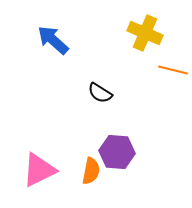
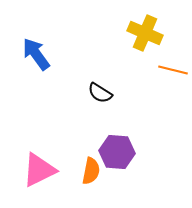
blue arrow: moved 17 px left, 14 px down; rotated 12 degrees clockwise
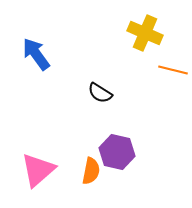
purple hexagon: rotated 8 degrees clockwise
pink triangle: moved 1 px left; rotated 15 degrees counterclockwise
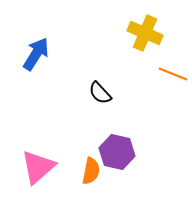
blue arrow: rotated 68 degrees clockwise
orange line: moved 4 px down; rotated 8 degrees clockwise
black semicircle: rotated 15 degrees clockwise
pink triangle: moved 3 px up
